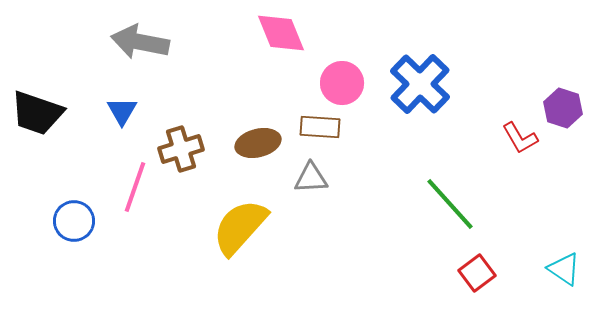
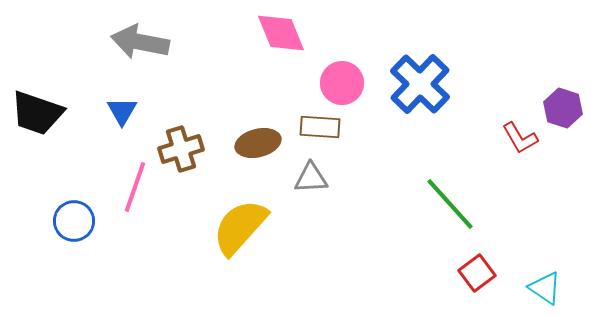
cyan triangle: moved 19 px left, 19 px down
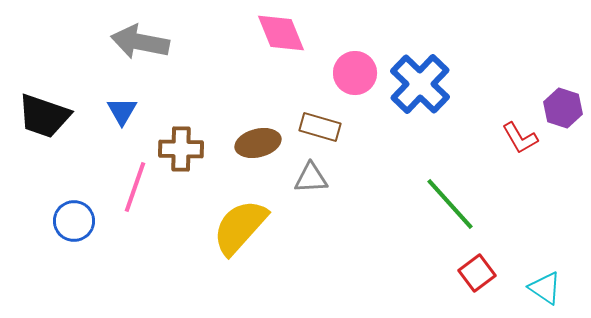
pink circle: moved 13 px right, 10 px up
black trapezoid: moved 7 px right, 3 px down
brown rectangle: rotated 12 degrees clockwise
brown cross: rotated 18 degrees clockwise
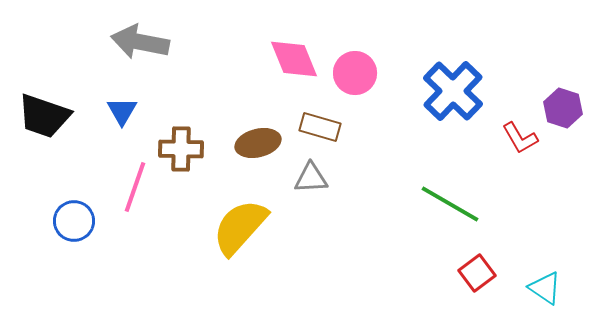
pink diamond: moved 13 px right, 26 px down
blue cross: moved 33 px right, 7 px down
green line: rotated 18 degrees counterclockwise
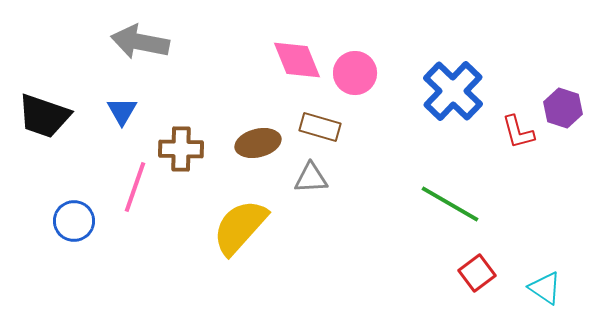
pink diamond: moved 3 px right, 1 px down
red L-shape: moved 2 px left, 6 px up; rotated 15 degrees clockwise
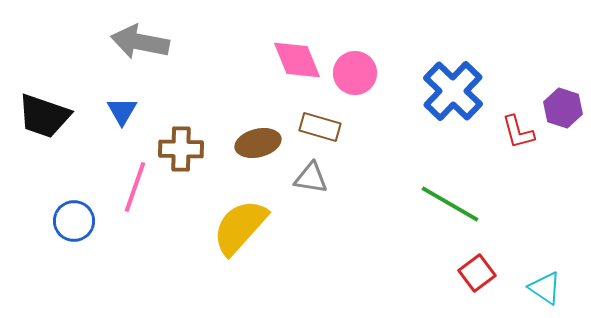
gray triangle: rotated 12 degrees clockwise
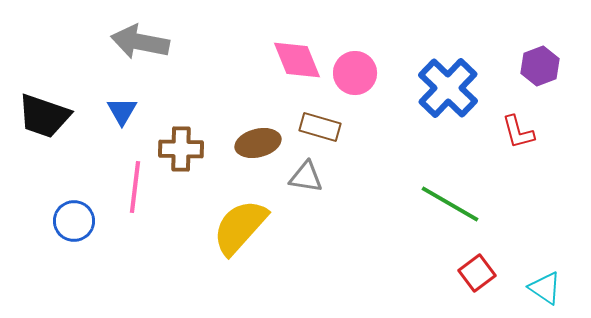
blue cross: moved 5 px left, 3 px up
purple hexagon: moved 23 px left, 42 px up; rotated 21 degrees clockwise
gray triangle: moved 5 px left, 1 px up
pink line: rotated 12 degrees counterclockwise
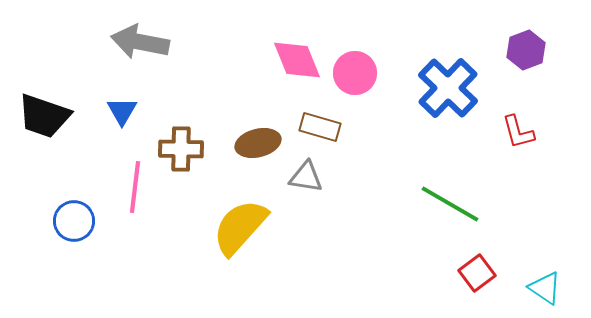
purple hexagon: moved 14 px left, 16 px up
